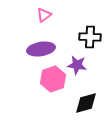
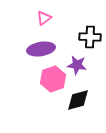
pink triangle: moved 3 px down
black diamond: moved 8 px left, 3 px up
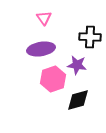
pink triangle: rotated 28 degrees counterclockwise
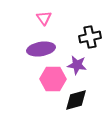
black cross: rotated 15 degrees counterclockwise
pink hexagon: rotated 20 degrees clockwise
black diamond: moved 2 px left
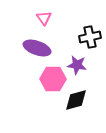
purple ellipse: moved 4 px left, 1 px up; rotated 28 degrees clockwise
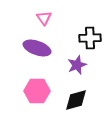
black cross: moved 1 px down; rotated 10 degrees clockwise
purple star: rotated 30 degrees counterclockwise
pink hexagon: moved 16 px left, 12 px down
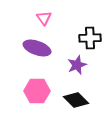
black diamond: rotated 60 degrees clockwise
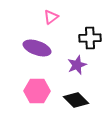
pink triangle: moved 7 px right, 1 px up; rotated 28 degrees clockwise
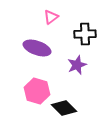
black cross: moved 5 px left, 4 px up
pink hexagon: rotated 15 degrees clockwise
black diamond: moved 12 px left, 8 px down
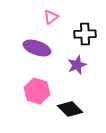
black diamond: moved 6 px right, 1 px down
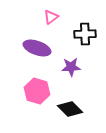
purple star: moved 6 px left, 2 px down; rotated 18 degrees clockwise
